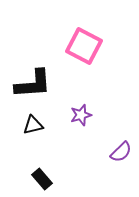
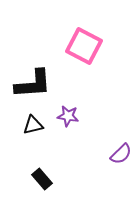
purple star: moved 13 px left, 1 px down; rotated 25 degrees clockwise
purple semicircle: moved 2 px down
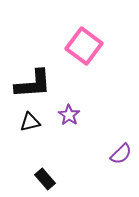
pink square: rotated 9 degrees clockwise
purple star: moved 1 px right, 1 px up; rotated 25 degrees clockwise
black triangle: moved 3 px left, 3 px up
black rectangle: moved 3 px right
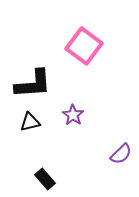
purple star: moved 4 px right
